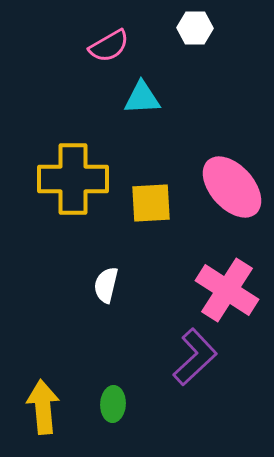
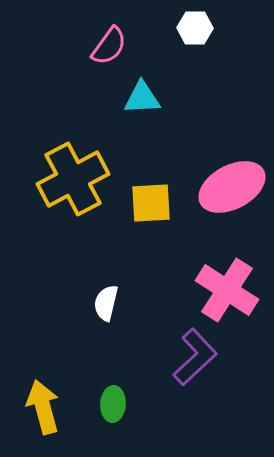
pink semicircle: rotated 24 degrees counterclockwise
yellow cross: rotated 28 degrees counterclockwise
pink ellipse: rotated 76 degrees counterclockwise
white semicircle: moved 18 px down
yellow arrow: rotated 10 degrees counterclockwise
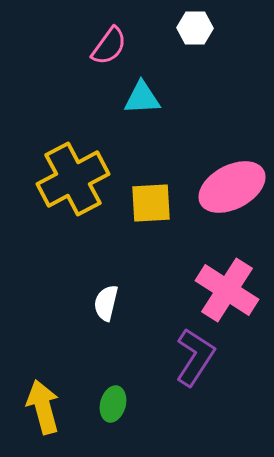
purple L-shape: rotated 14 degrees counterclockwise
green ellipse: rotated 12 degrees clockwise
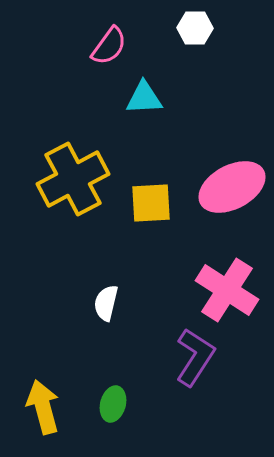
cyan triangle: moved 2 px right
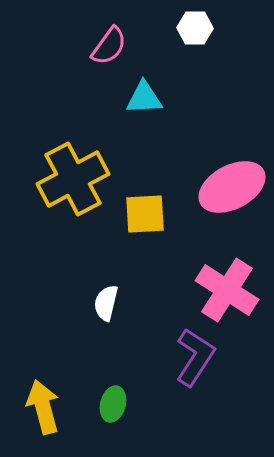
yellow square: moved 6 px left, 11 px down
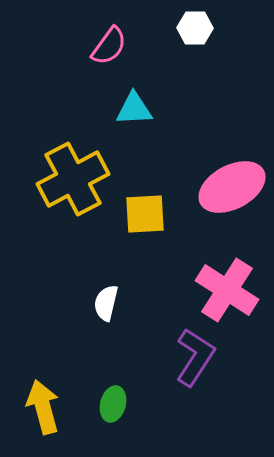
cyan triangle: moved 10 px left, 11 px down
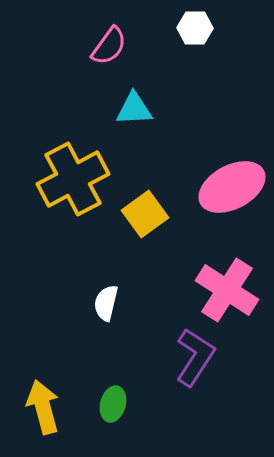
yellow square: rotated 33 degrees counterclockwise
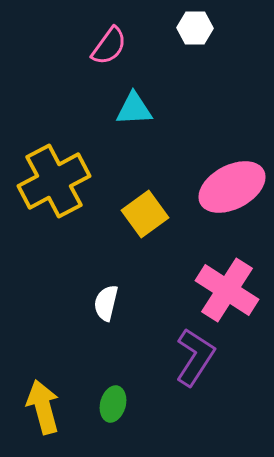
yellow cross: moved 19 px left, 2 px down
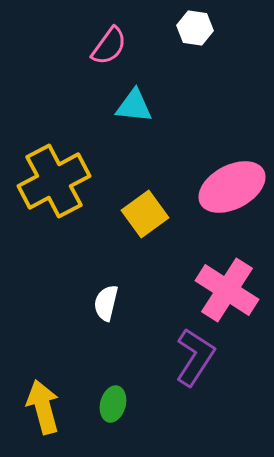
white hexagon: rotated 8 degrees clockwise
cyan triangle: moved 3 px up; rotated 9 degrees clockwise
